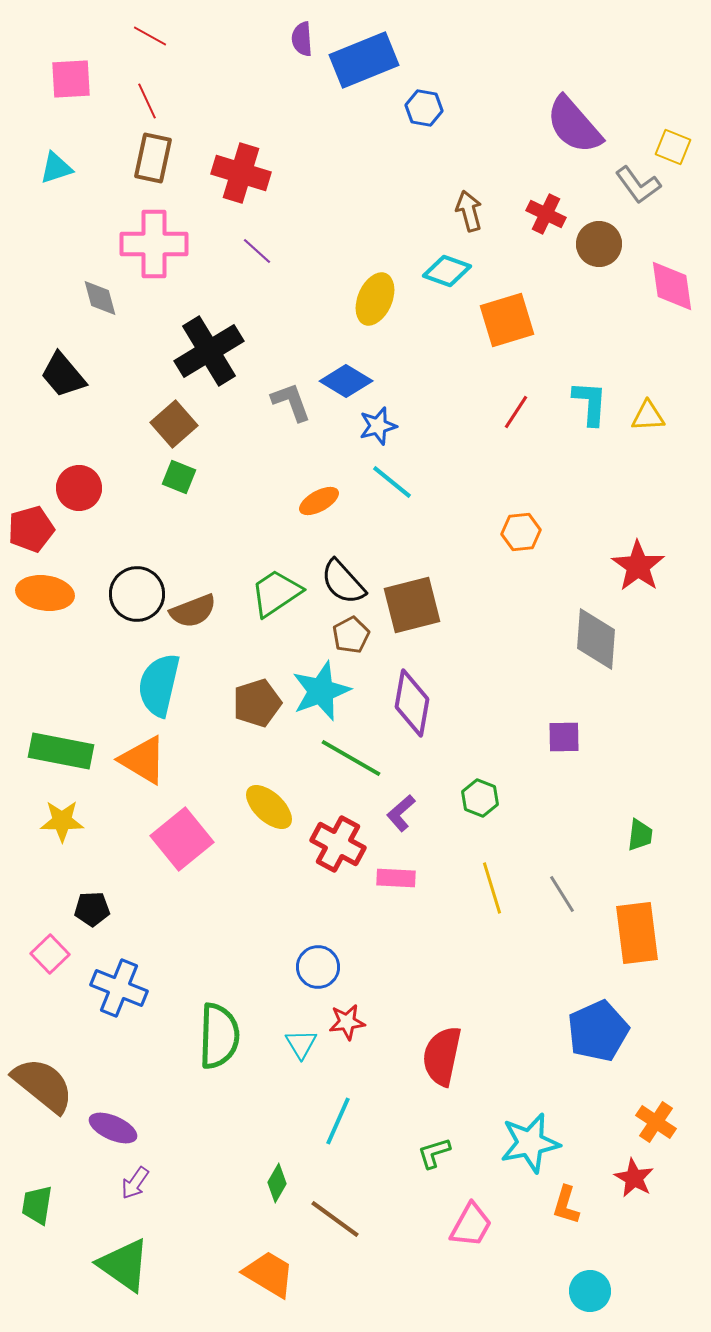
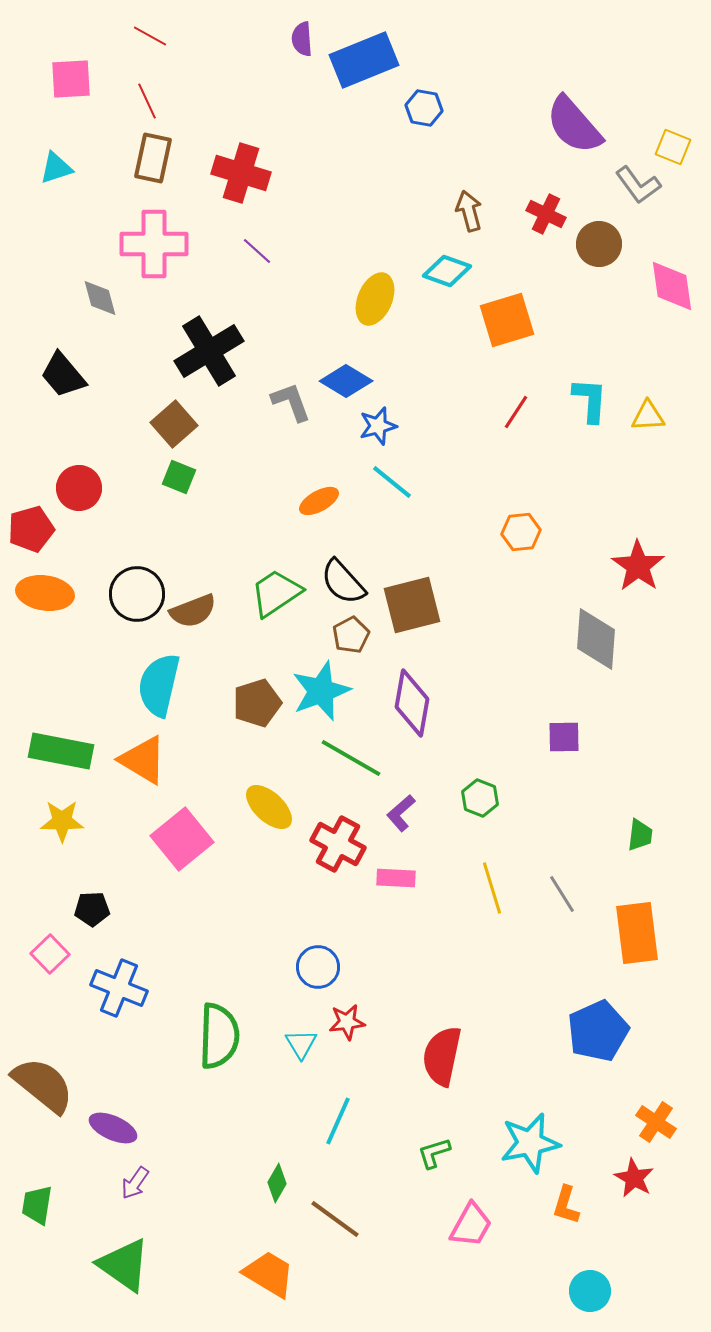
cyan L-shape at (590, 403): moved 3 px up
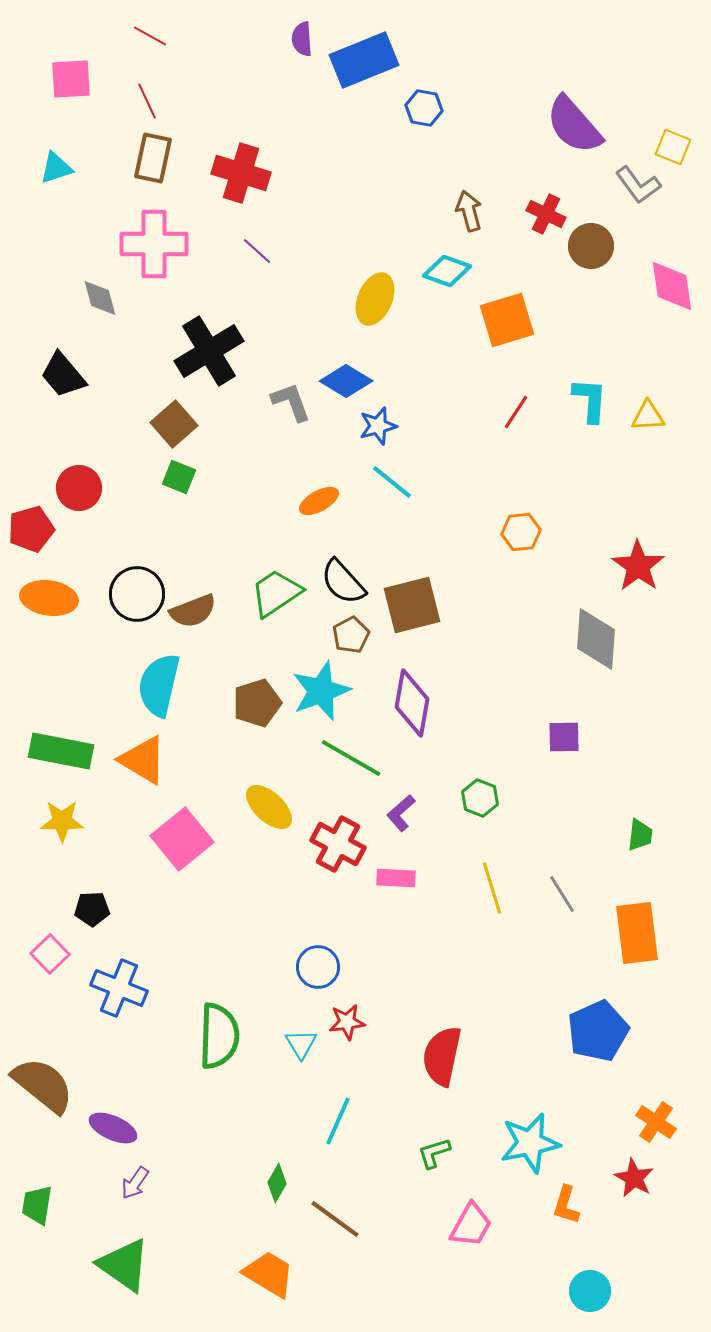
brown circle at (599, 244): moved 8 px left, 2 px down
orange ellipse at (45, 593): moved 4 px right, 5 px down
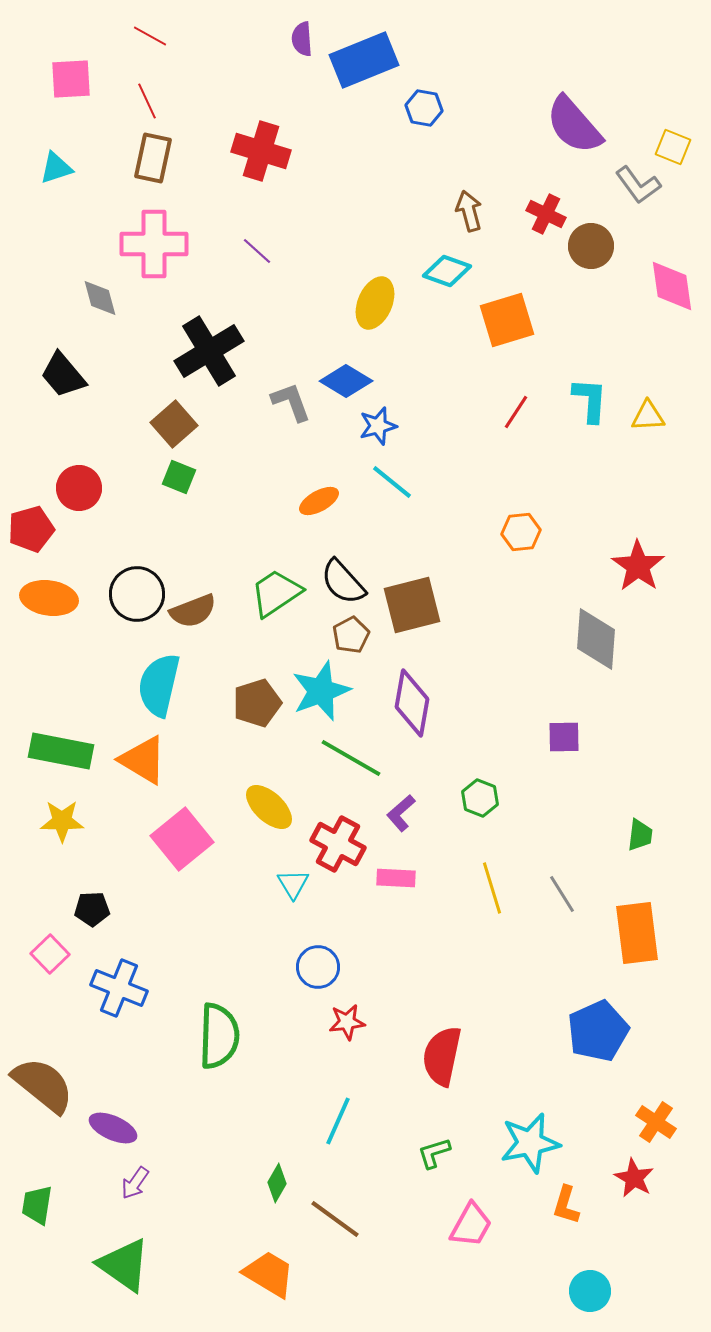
red cross at (241, 173): moved 20 px right, 22 px up
yellow ellipse at (375, 299): moved 4 px down
cyan triangle at (301, 1044): moved 8 px left, 160 px up
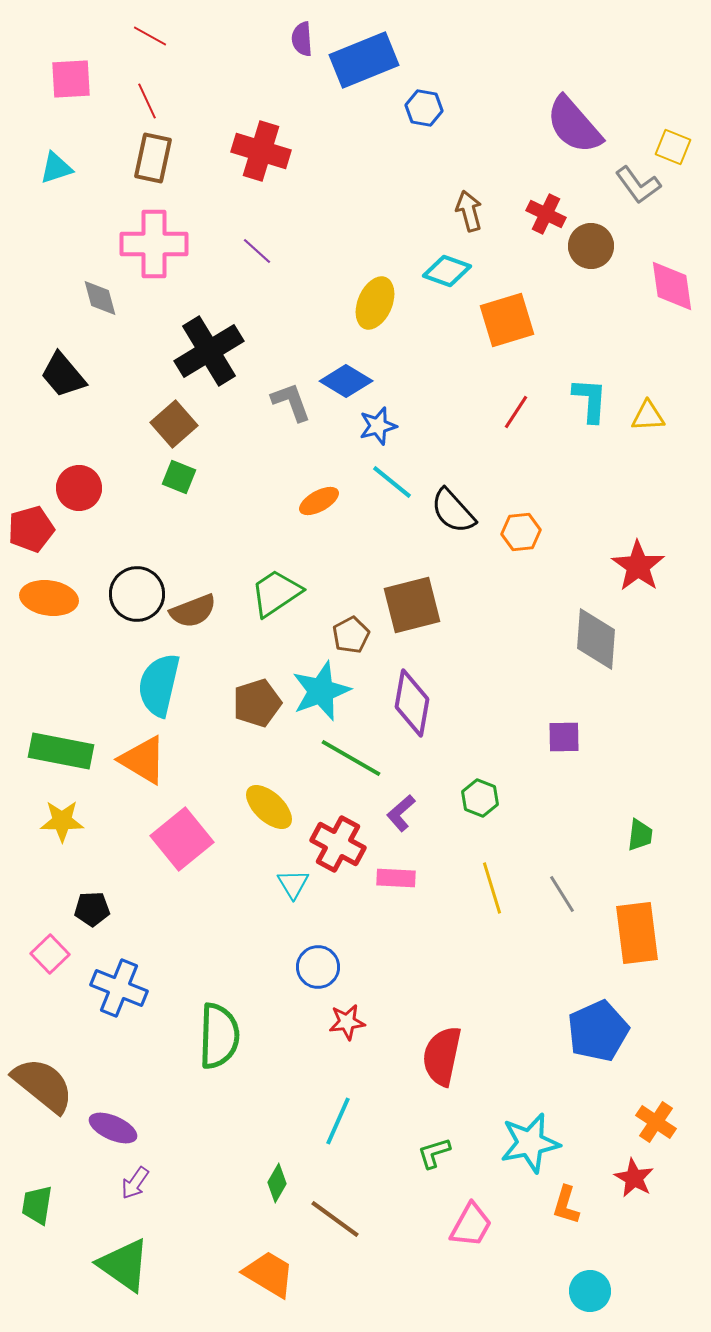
black semicircle at (343, 582): moved 110 px right, 71 px up
